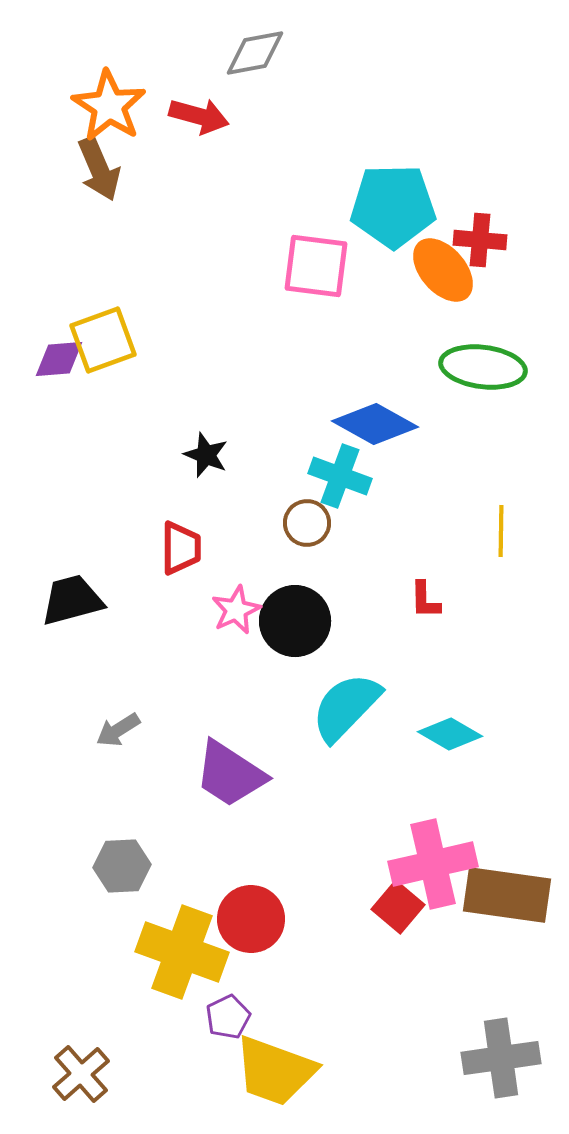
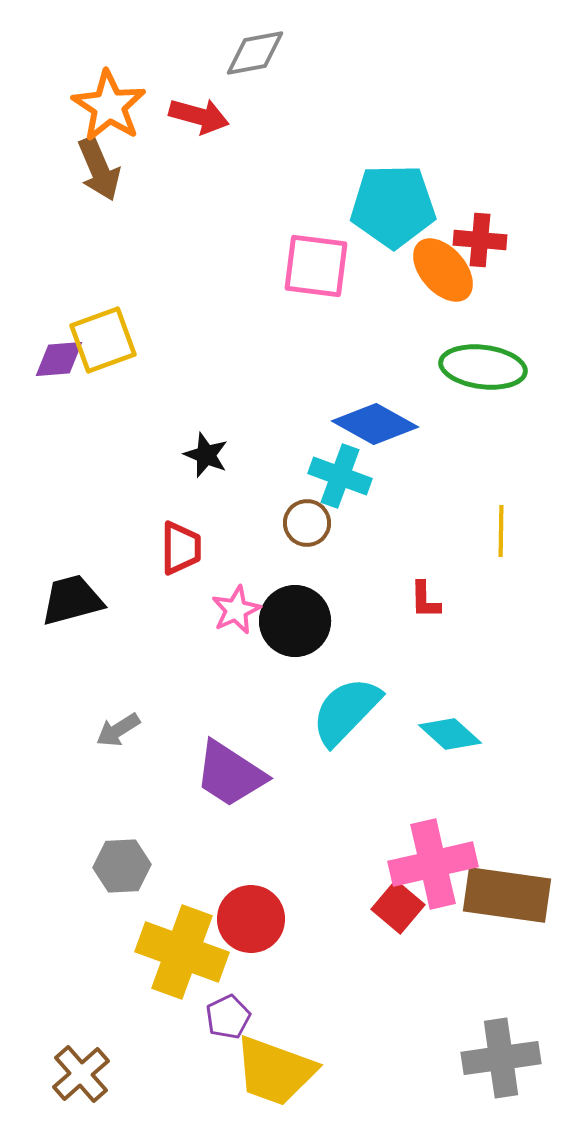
cyan semicircle: moved 4 px down
cyan diamond: rotated 12 degrees clockwise
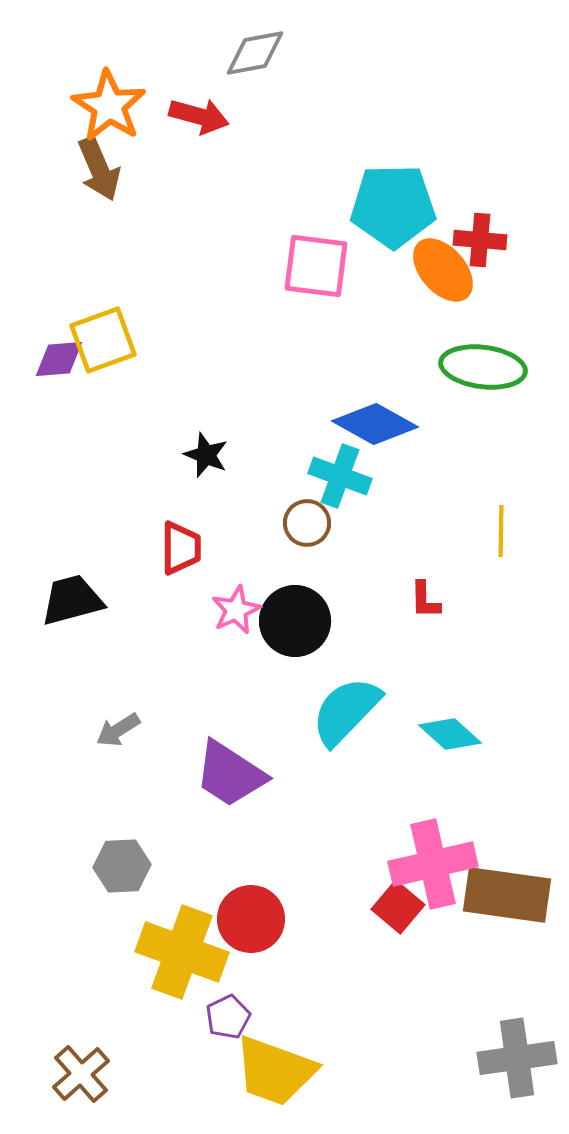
gray cross: moved 16 px right
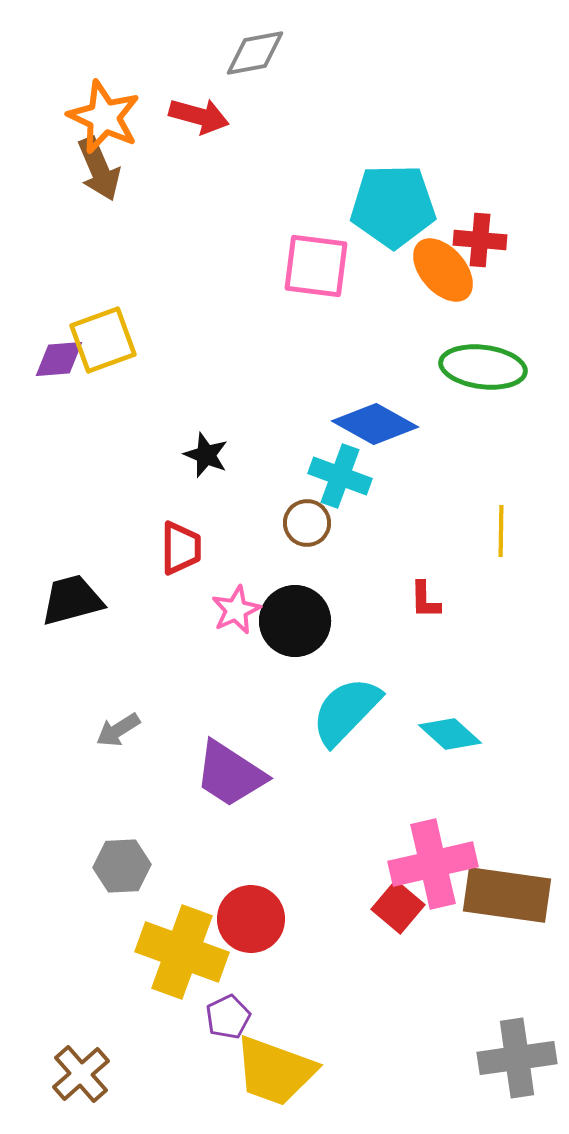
orange star: moved 5 px left, 11 px down; rotated 8 degrees counterclockwise
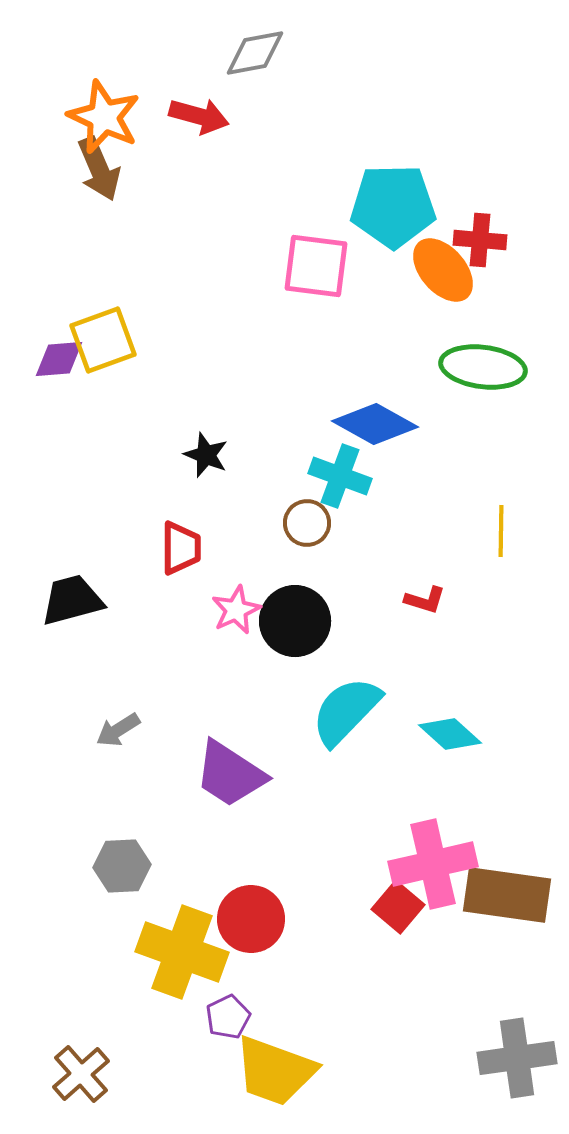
red L-shape: rotated 72 degrees counterclockwise
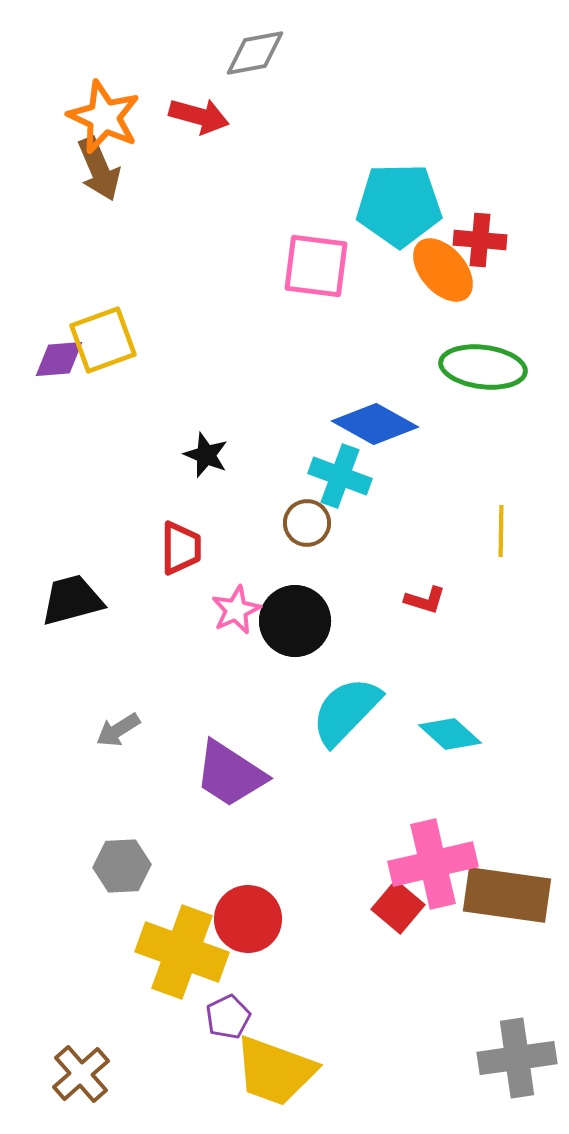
cyan pentagon: moved 6 px right, 1 px up
red circle: moved 3 px left
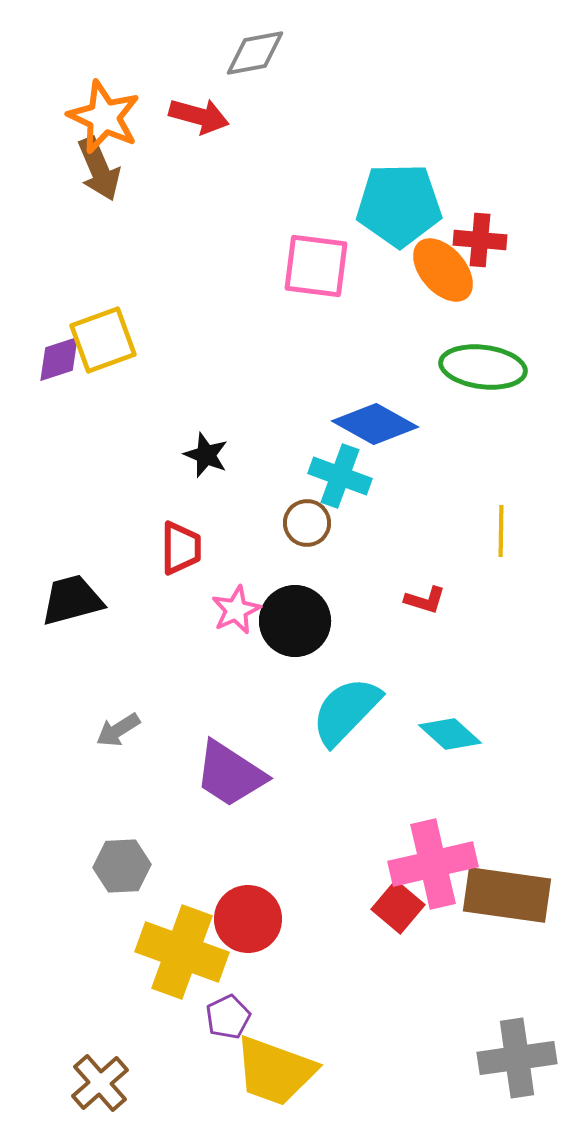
purple diamond: rotated 14 degrees counterclockwise
brown cross: moved 19 px right, 9 px down
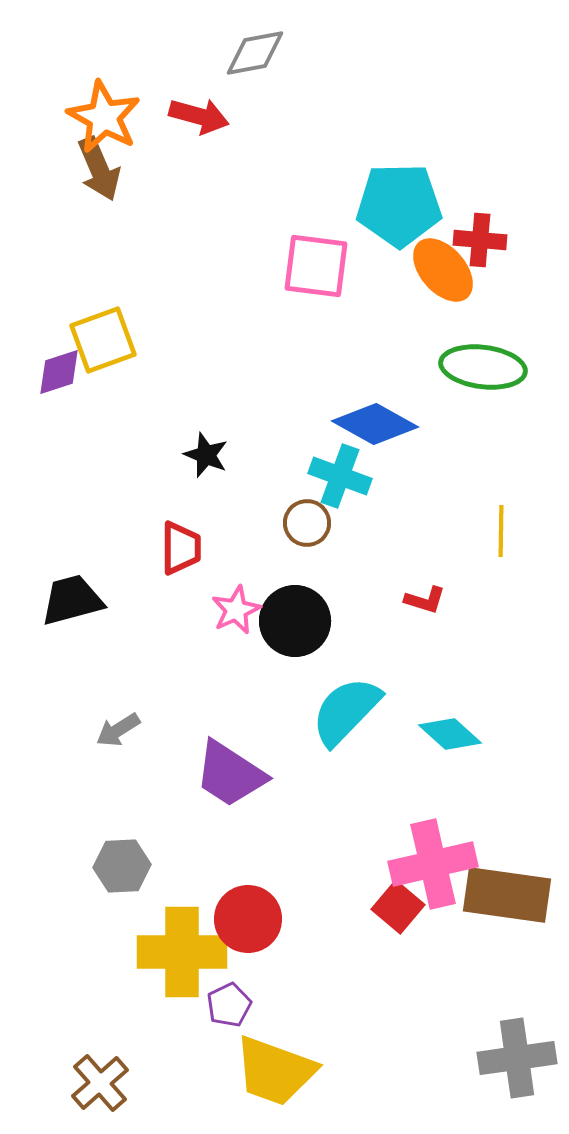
orange star: rotated 4 degrees clockwise
purple diamond: moved 13 px down
yellow cross: rotated 20 degrees counterclockwise
purple pentagon: moved 1 px right, 12 px up
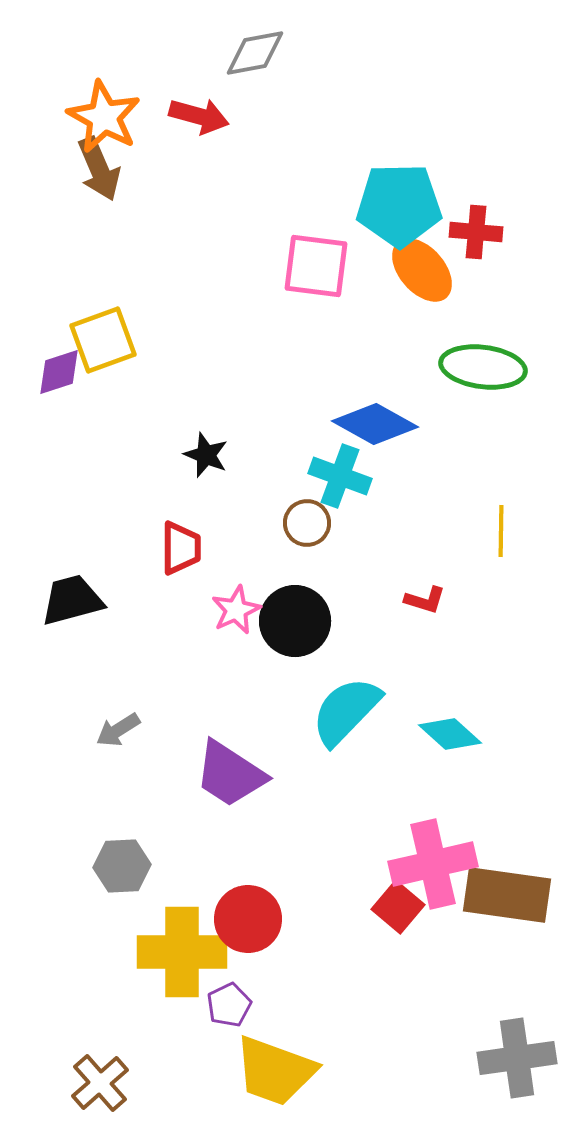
red cross: moved 4 px left, 8 px up
orange ellipse: moved 21 px left
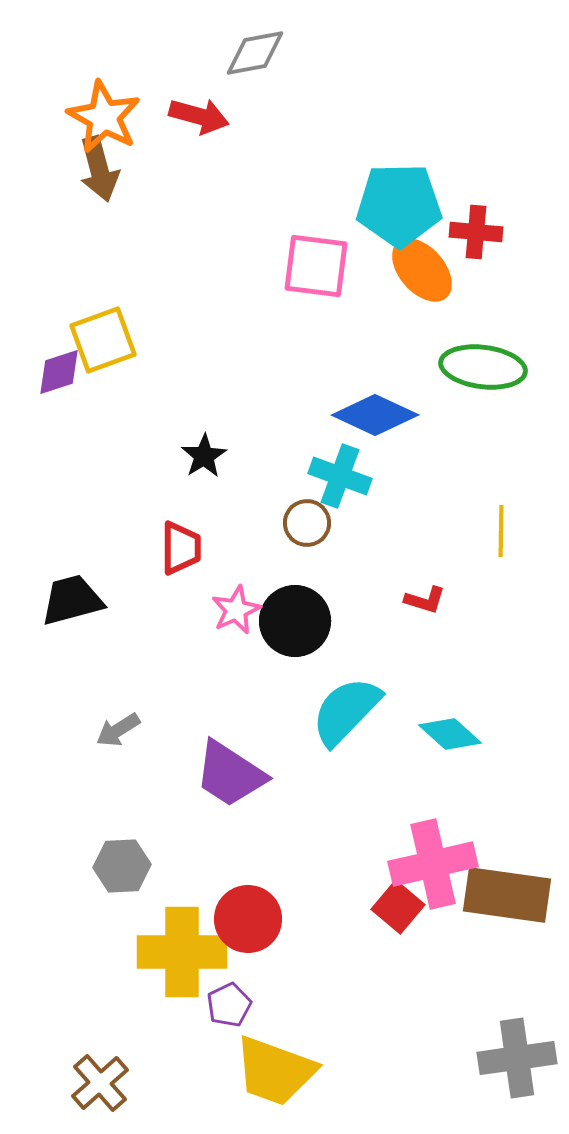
brown arrow: rotated 8 degrees clockwise
blue diamond: moved 9 px up; rotated 4 degrees counterclockwise
black star: moved 2 px left, 1 px down; rotated 18 degrees clockwise
